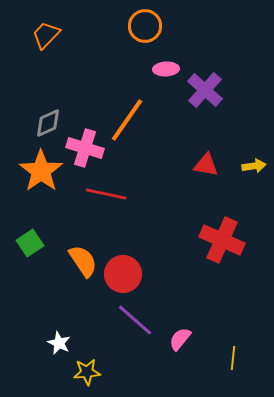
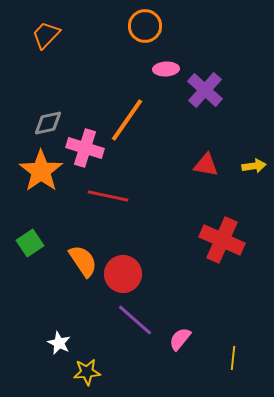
gray diamond: rotated 12 degrees clockwise
red line: moved 2 px right, 2 px down
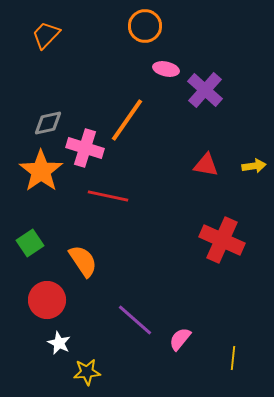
pink ellipse: rotated 15 degrees clockwise
red circle: moved 76 px left, 26 px down
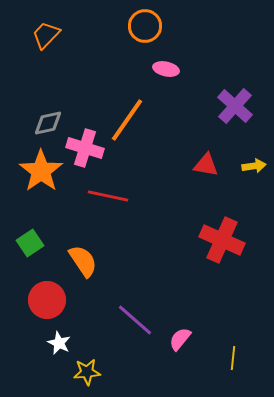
purple cross: moved 30 px right, 16 px down
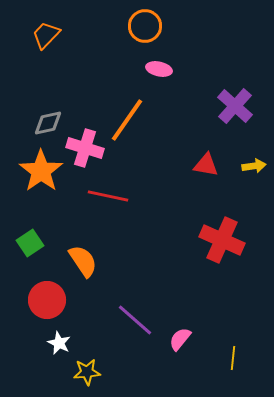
pink ellipse: moved 7 px left
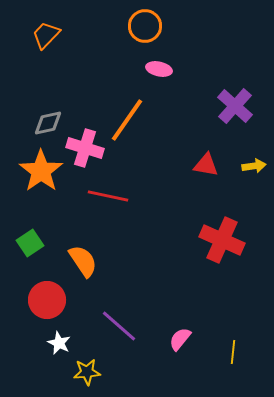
purple line: moved 16 px left, 6 px down
yellow line: moved 6 px up
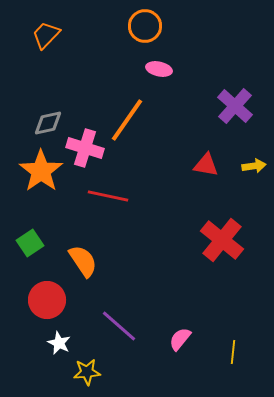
red cross: rotated 15 degrees clockwise
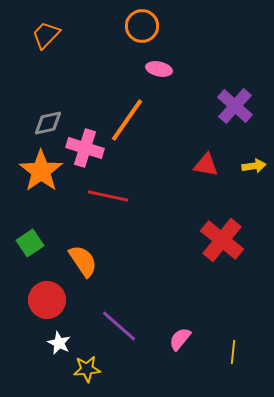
orange circle: moved 3 px left
yellow star: moved 3 px up
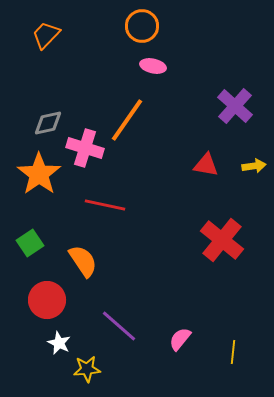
pink ellipse: moved 6 px left, 3 px up
orange star: moved 2 px left, 3 px down
red line: moved 3 px left, 9 px down
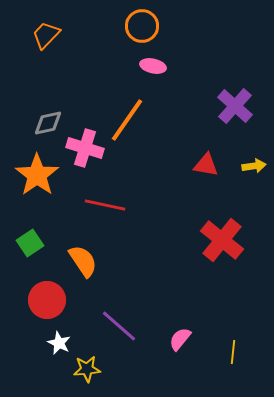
orange star: moved 2 px left, 1 px down
